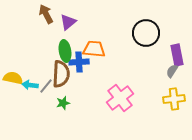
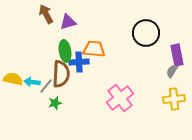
purple triangle: rotated 24 degrees clockwise
yellow semicircle: moved 1 px down
cyan arrow: moved 2 px right, 3 px up
green star: moved 8 px left
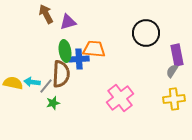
blue cross: moved 3 px up
yellow semicircle: moved 4 px down
green star: moved 2 px left
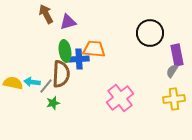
black circle: moved 4 px right
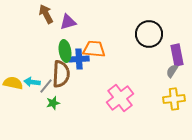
black circle: moved 1 px left, 1 px down
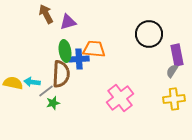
gray line: moved 5 px down; rotated 14 degrees clockwise
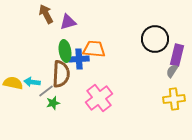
black circle: moved 6 px right, 5 px down
purple rectangle: rotated 25 degrees clockwise
pink cross: moved 21 px left
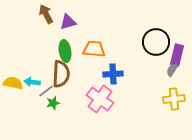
black circle: moved 1 px right, 3 px down
blue cross: moved 34 px right, 15 px down
gray semicircle: moved 1 px up
pink cross: moved 1 px right, 1 px down; rotated 16 degrees counterclockwise
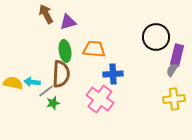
black circle: moved 5 px up
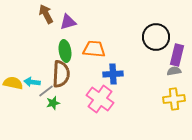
gray semicircle: moved 2 px right, 1 px down; rotated 48 degrees clockwise
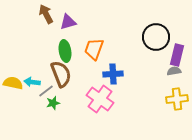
orange trapezoid: rotated 75 degrees counterclockwise
brown semicircle: rotated 24 degrees counterclockwise
yellow cross: moved 3 px right
